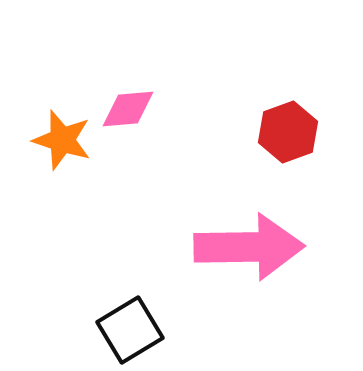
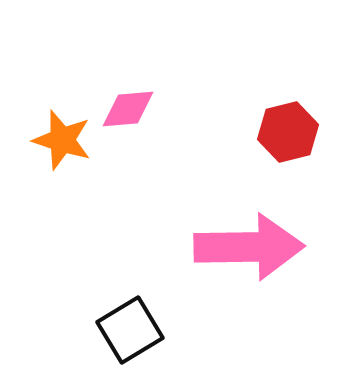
red hexagon: rotated 6 degrees clockwise
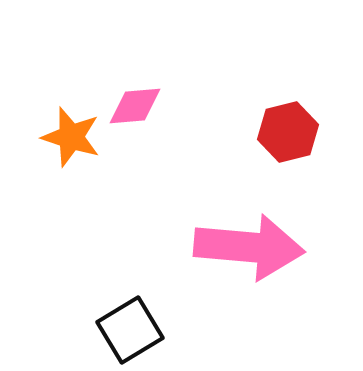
pink diamond: moved 7 px right, 3 px up
orange star: moved 9 px right, 3 px up
pink arrow: rotated 6 degrees clockwise
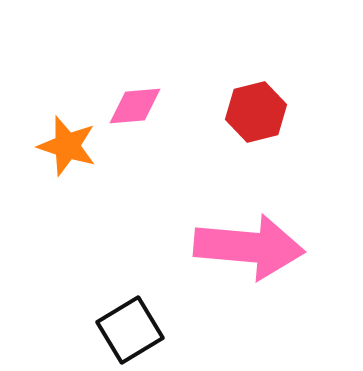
red hexagon: moved 32 px left, 20 px up
orange star: moved 4 px left, 9 px down
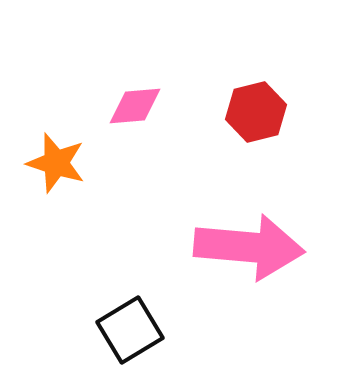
orange star: moved 11 px left, 17 px down
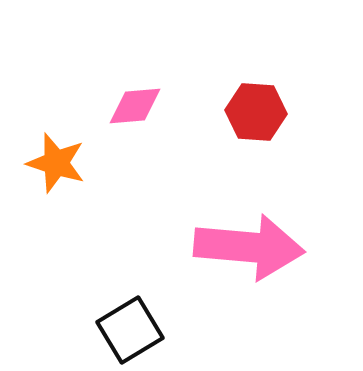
red hexagon: rotated 18 degrees clockwise
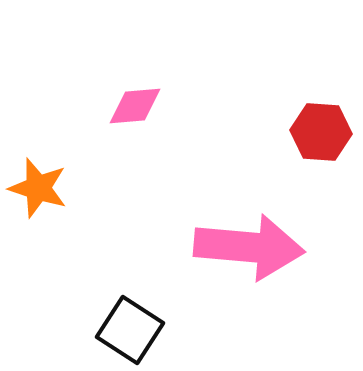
red hexagon: moved 65 px right, 20 px down
orange star: moved 18 px left, 25 px down
black square: rotated 26 degrees counterclockwise
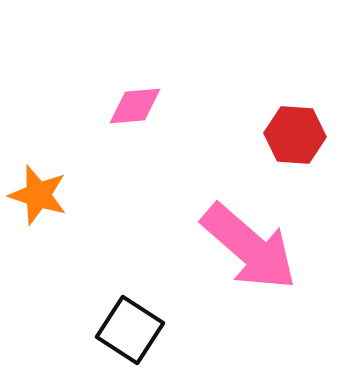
red hexagon: moved 26 px left, 3 px down
orange star: moved 7 px down
pink arrow: rotated 36 degrees clockwise
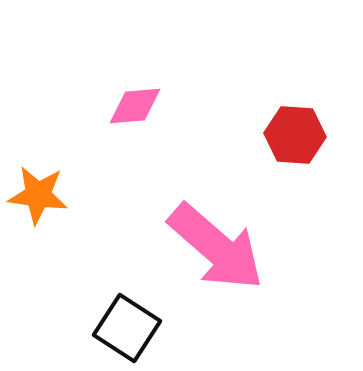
orange star: rotated 10 degrees counterclockwise
pink arrow: moved 33 px left
black square: moved 3 px left, 2 px up
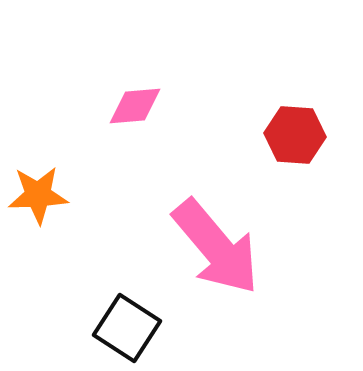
orange star: rotated 10 degrees counterclockwise
pink arrow: rotated 9 degrees clockwise
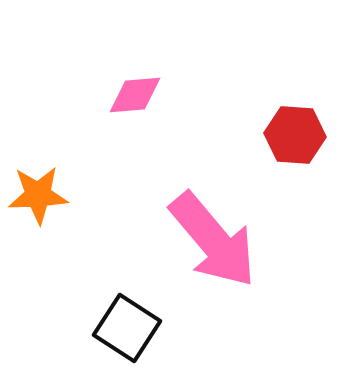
pink diamond: moved 11 px up
pink arrow: moved 3 px left, 7 px up
